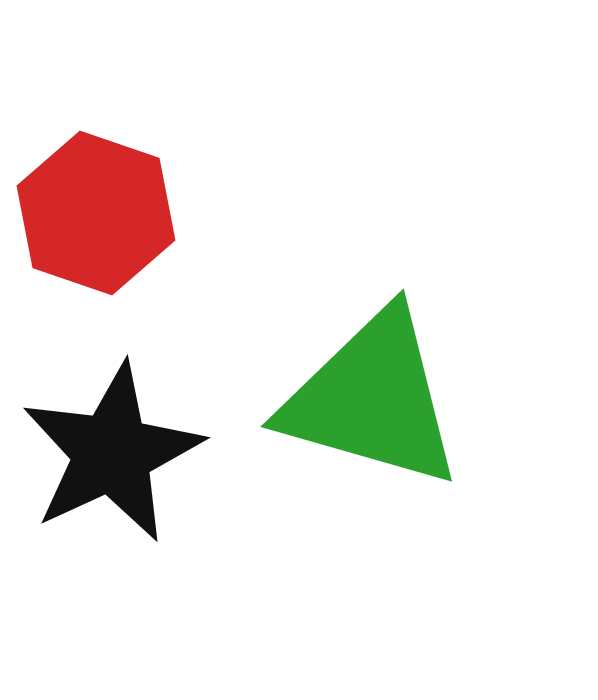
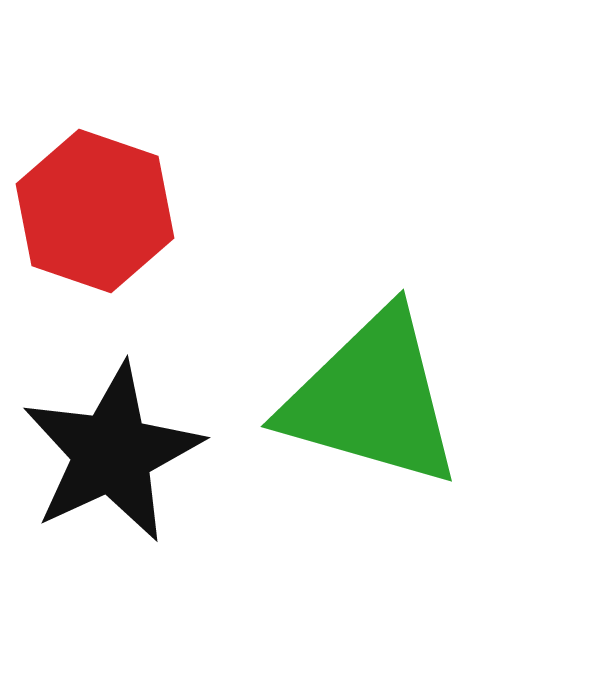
red hexagon: moved 1 px left, 2 px up
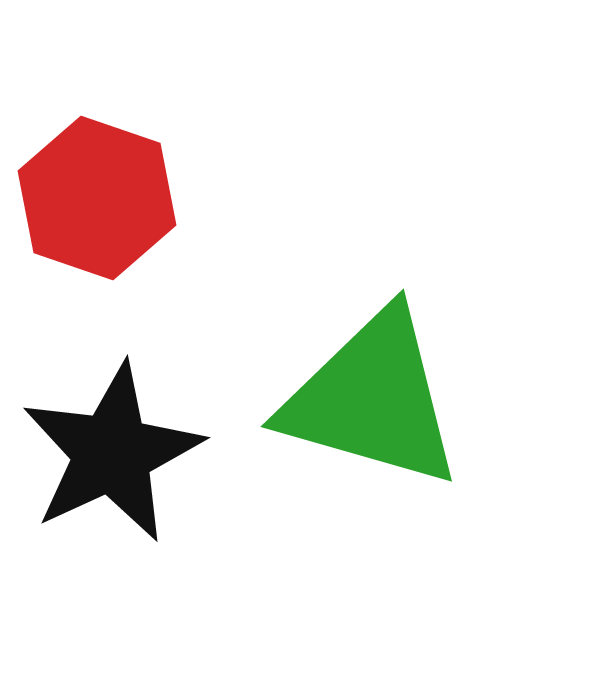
red hexagon: moved 2 px right, 13 px up
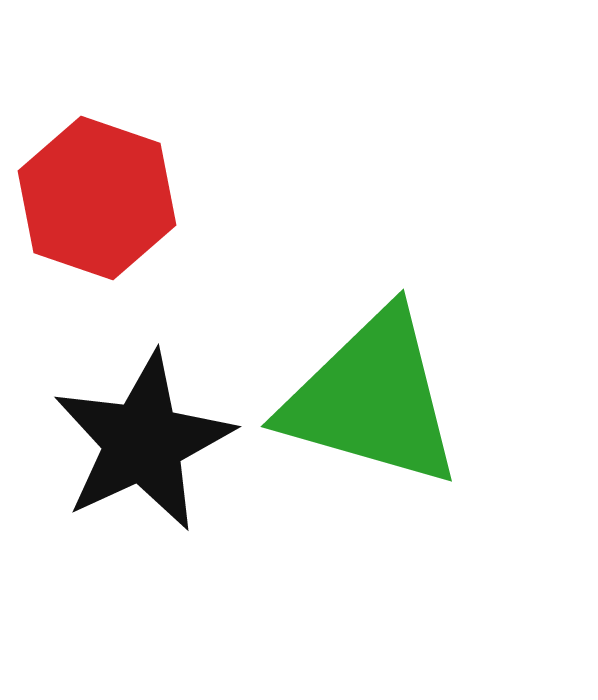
black star: moved 31 px right, 11 px up
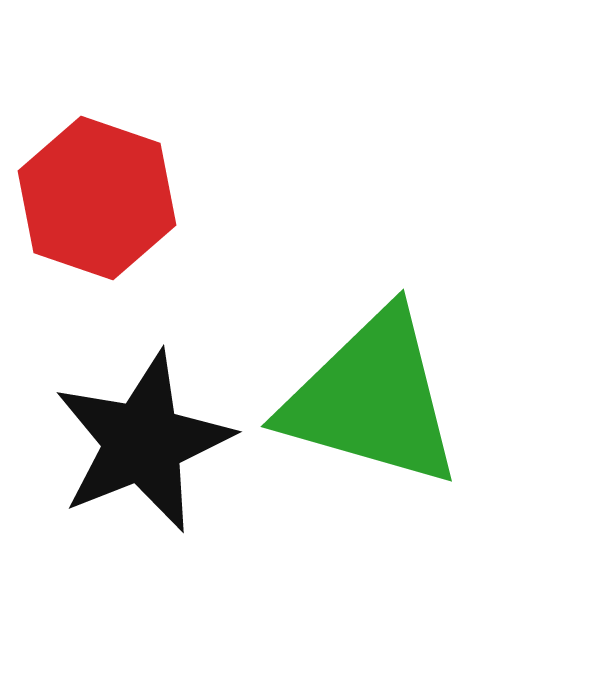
black star: rotated 3 degrees clockwise
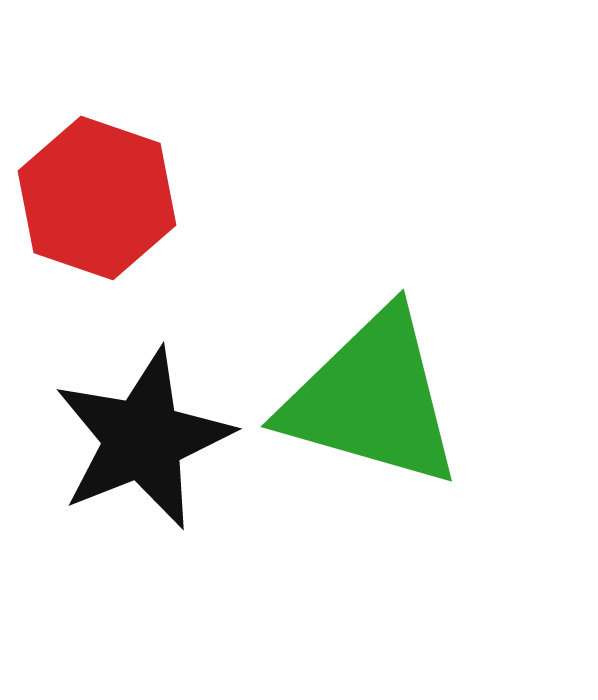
black star: moved 3 px up
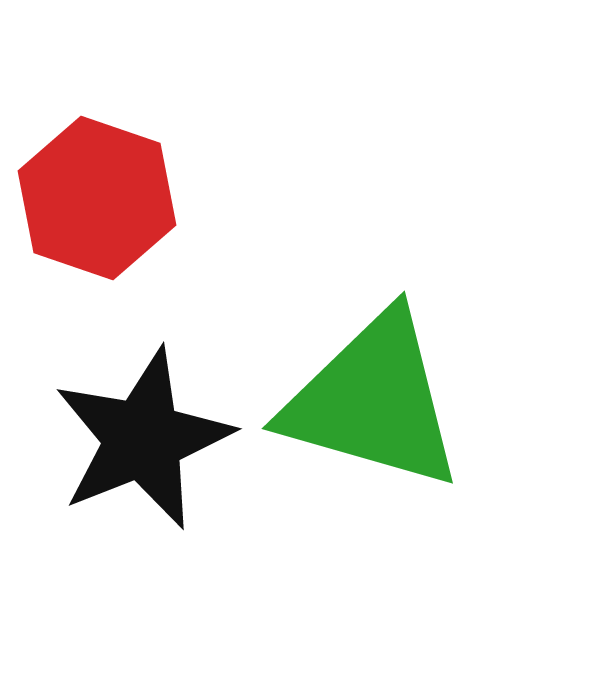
green triangle: moved 1 px right, 2 px down
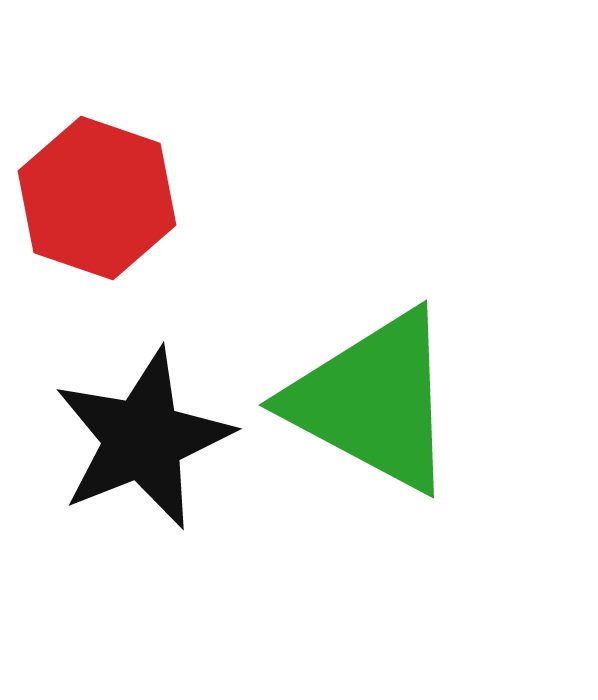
green triangle: rotated 12 degrees clockwise
